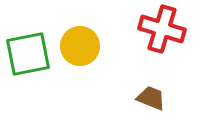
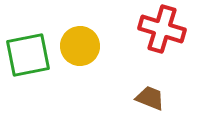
green square: moved 1 px down
brown trapezoid: moved 1 px left
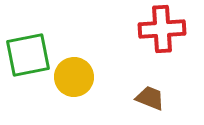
red cross: rotated 21 degrees counterclockwise
yellow circle: moved 6 px left, 31 px down
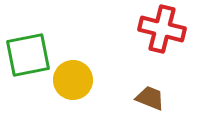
red cross: rotated 18 degrees clockwise
yellow circle: moved 1 px left, 3 px down
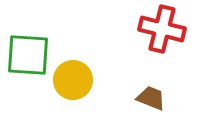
green square: rotated 15 degrees clockwise
brown trapezoid: moved 1 px right
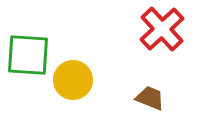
red cross: rotated 33 degrees clockwise
brown trapezoid: moved 1 px left
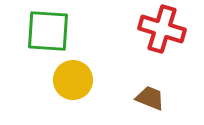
red cross: rotated 30 degrees counterclockwise
green square: moved 20 px right, 24 px up
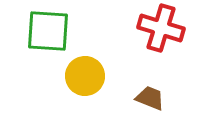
red cross: moved 1 px left, 1 px up
yellow circle: moved 12 px right, 4 px up
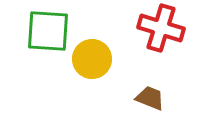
yellow circle: moved 7 px right, 17 px up
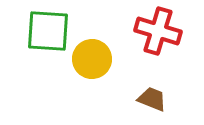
red cross: moved 3 px left, 3 px down
brown trapezoid: moved 2 px right, 1 px down
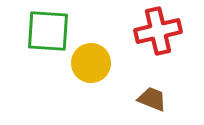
red cross: rotated 30 degrees counterclockwise
yellow circle: moved 1 px left, 4 px down
